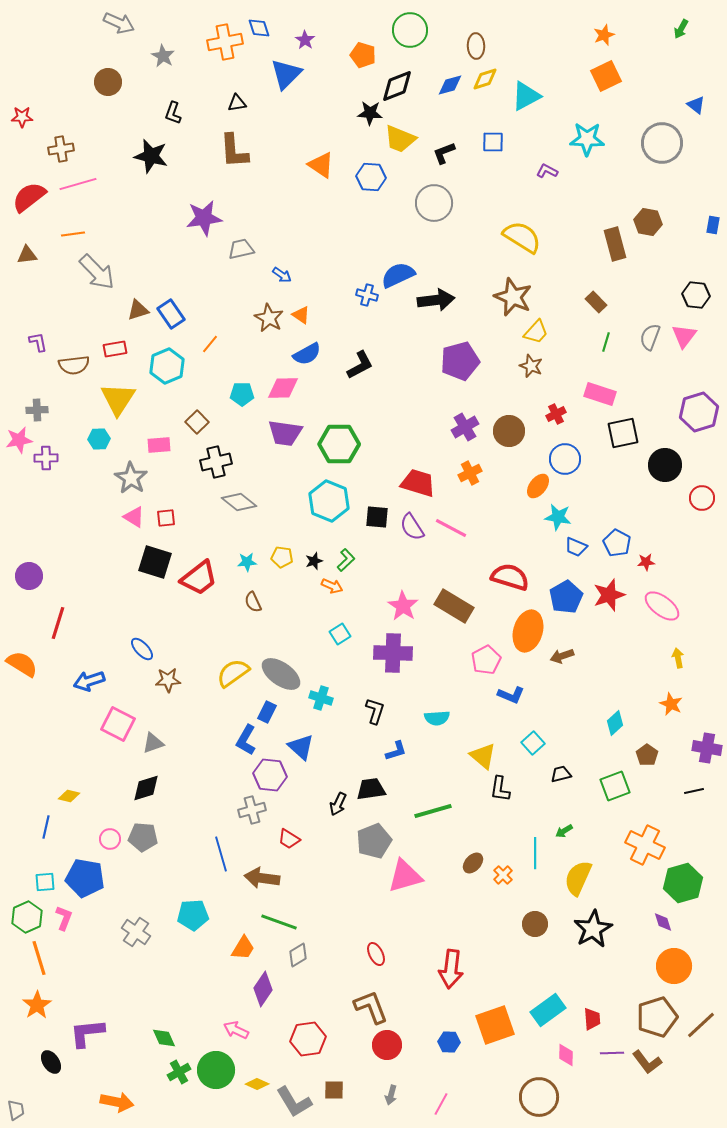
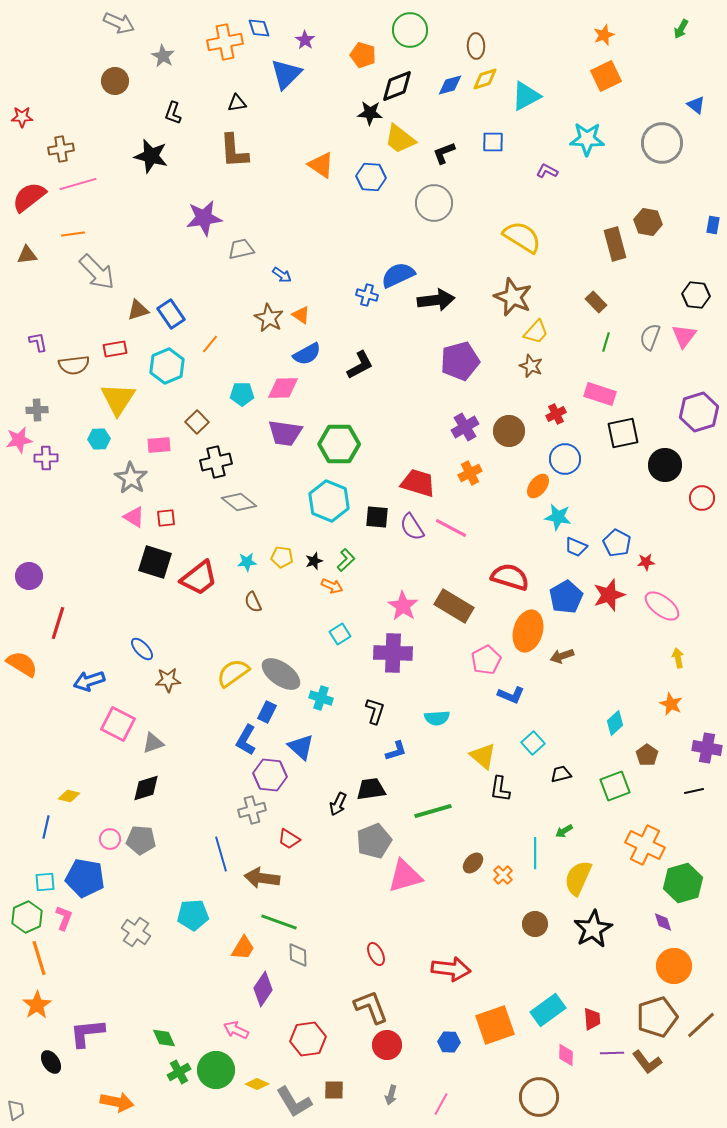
brown circle at (108, 82): moved 7 px right, 1 px up
yellow trapezoid at (400, 139): rotated 16 degrees clockwise
gray pentagon at (143, 837): moved 2 px left, 3 px down
gray diamond at (298, 955): rotated 60 degrees counterclockwise
red arrow at (451, 969): rotated 90 degrees counterclockwise
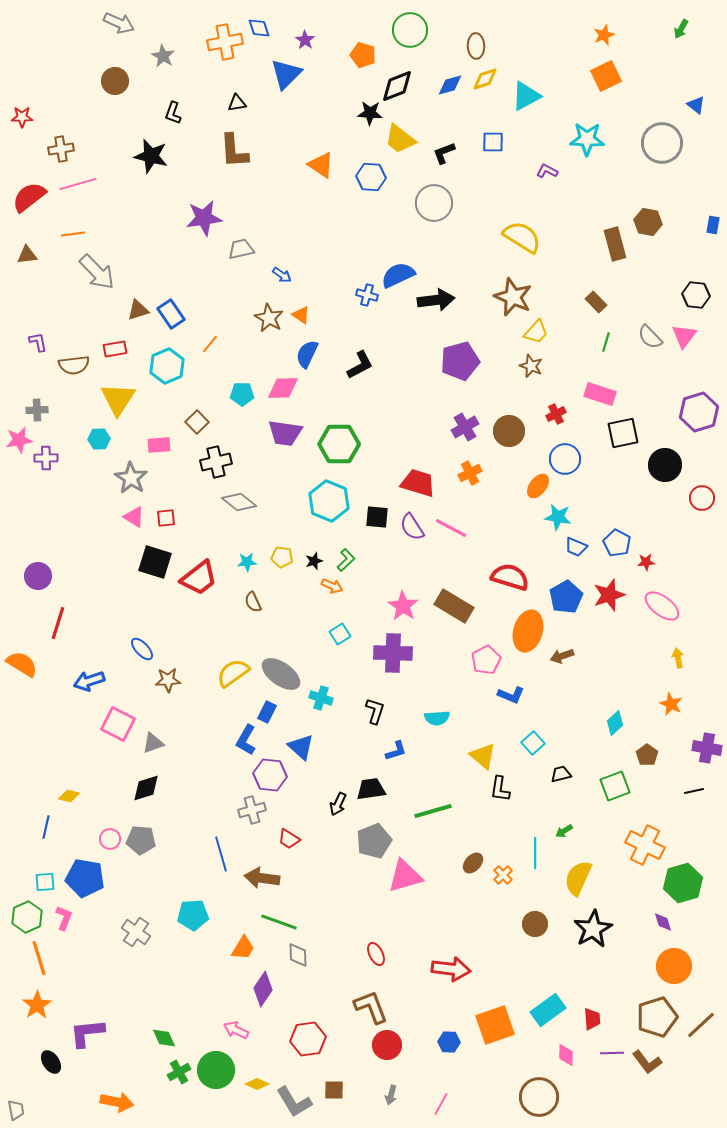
gray semicircle at (650, 337): rotated 64 degrees counterclockwise
blue semicircle at (307, 354): rotated 144 degrees clockwise
purple circle at (29, 576): moved 9 px right
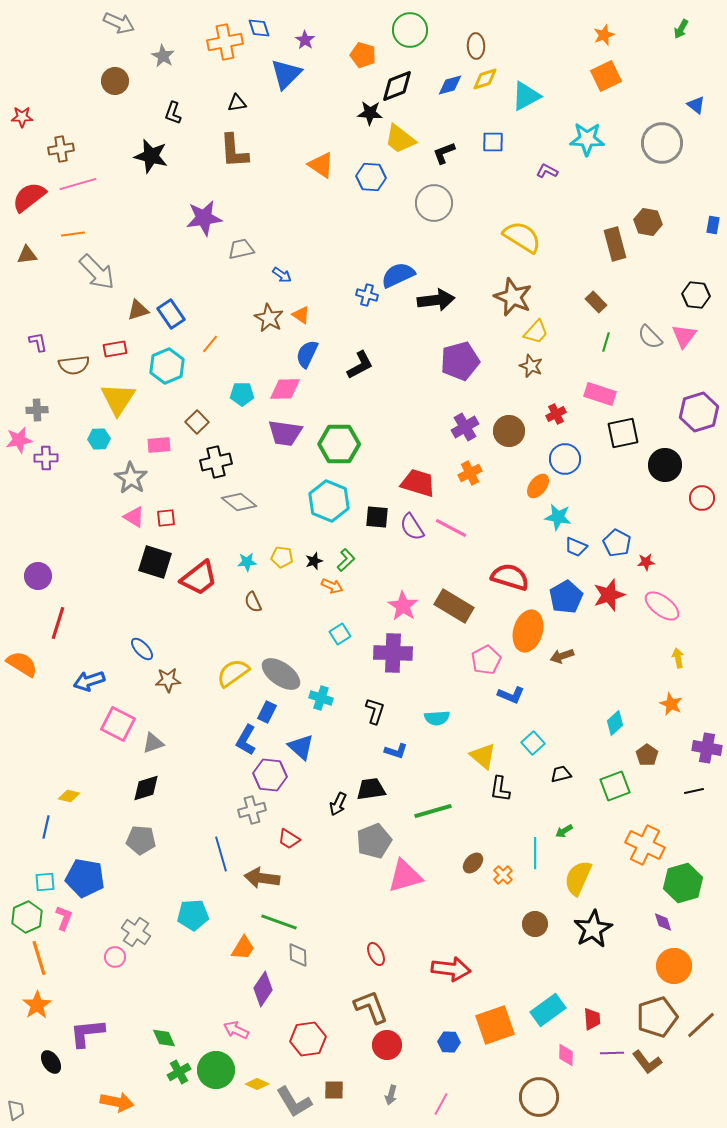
pink diamond at (283, 388): moved 2 px right, 1 px down
blue L-shape at (396, 751): rotated 35 degrees clockwise
pink circle at (110, 839): moved 5 px right, 118 px down
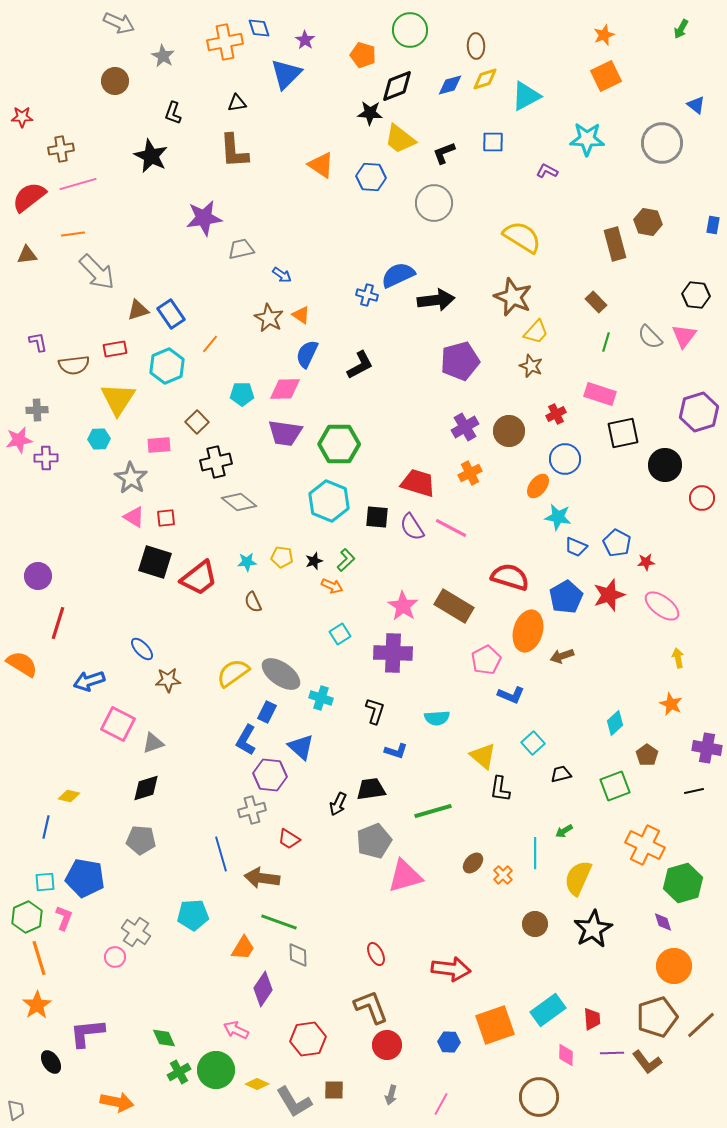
black star at (151, 156): rotated 12 degrees clockwise
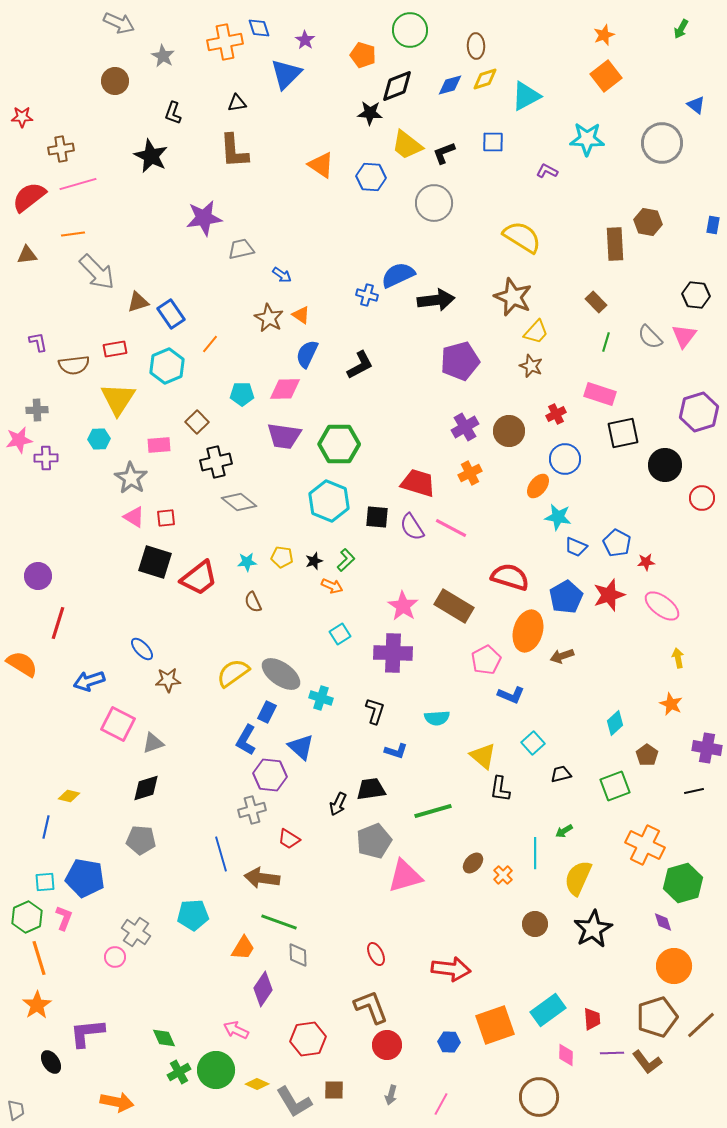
orange square at (606, 76): rotated 12 degrees counterclockwise
yellow trapezoid at (400, 139): moved 7 px right, 6 px down
brown rectangle at (615, 244): rotated 12 degrees clockwise
brown triangle at (138, 310): moved 8 px up
purple trapezoid at (285, 433): moved 1 px left, 3 px down
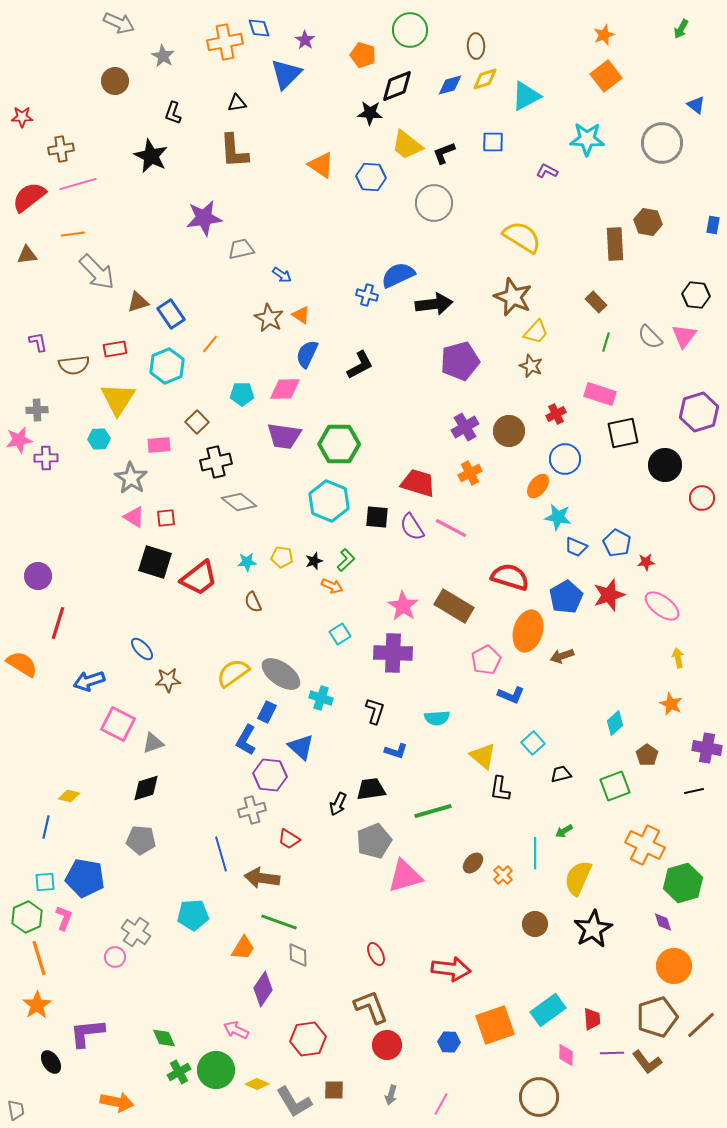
black arrow at (436, 300): moved 2 px left, 4 px down
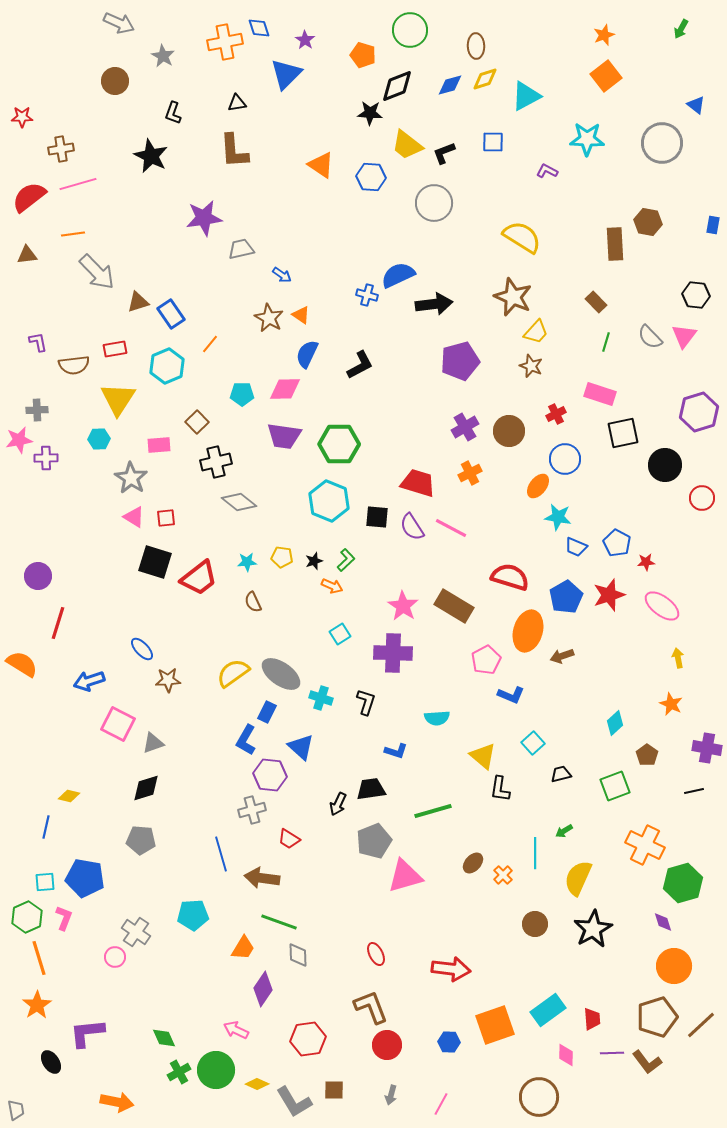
black L-shape at (375, 711): moved 9 px left, 9 px up
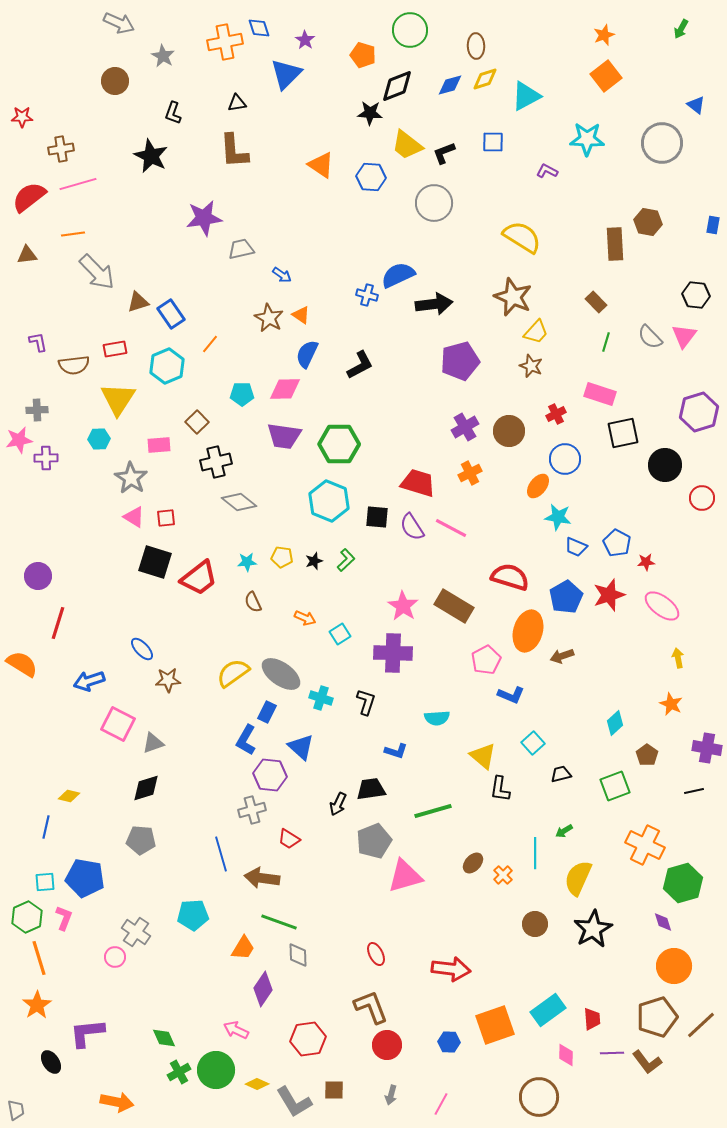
orange arrow at (332, 586): moved 27 px left, 32 px down
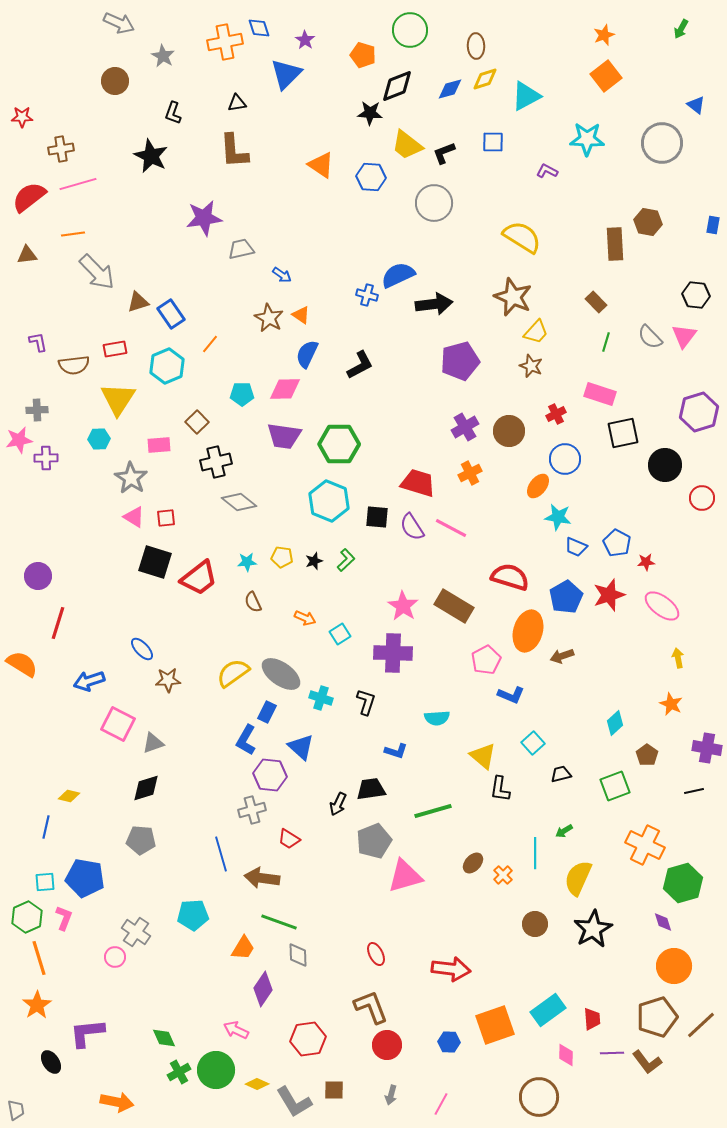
blue diamond at (450, 85): moved 4 px down
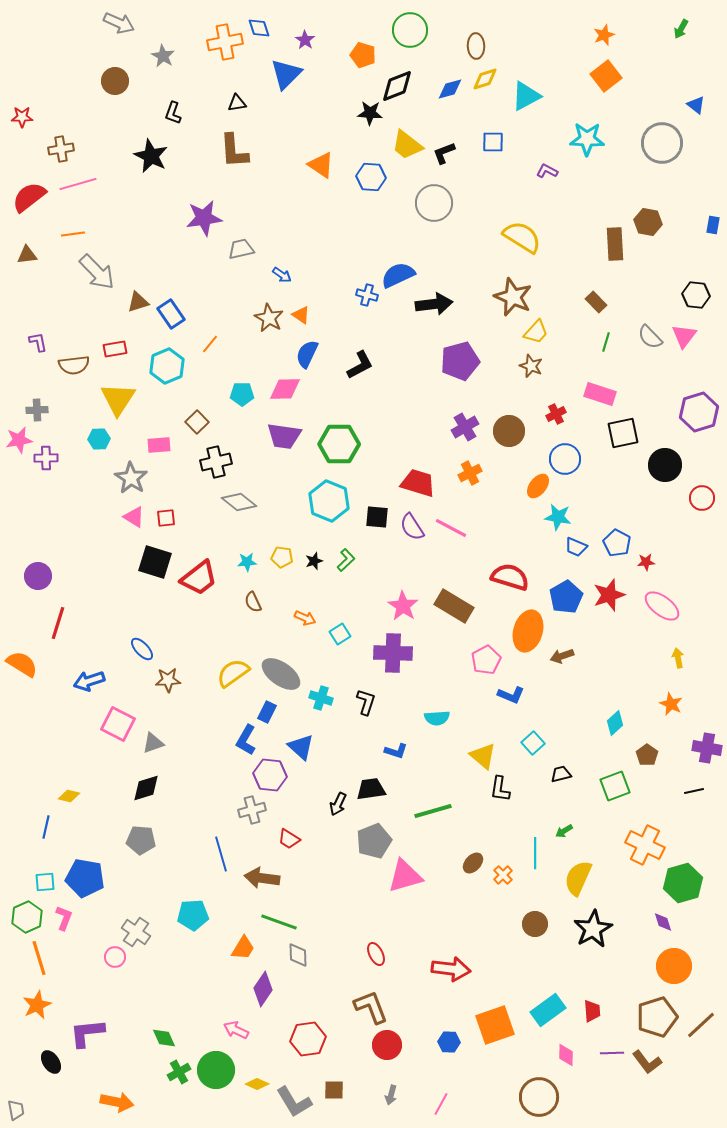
orange star at (37, 1005): rotated 8 degrees clockwise
red trapezoid at (592, 1019): moved 8 px up
